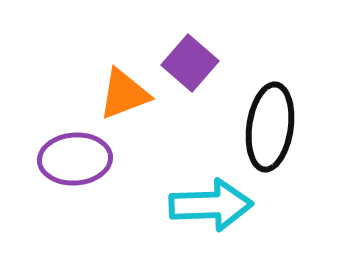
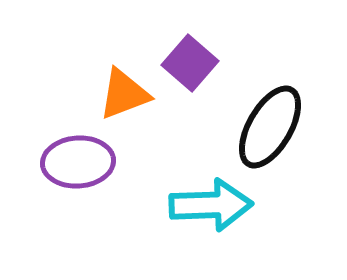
black ellipse: rotated 22 degrees clockwise
purple ellipse: moved 3 px right, 3 px down
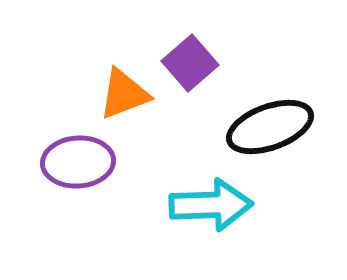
purple square: rotated 8 degrees clockwise
black ellipse: rotated 40 degrees clockwise
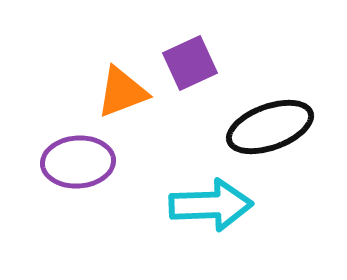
purple square: rotated 16 degrees clockwise
orange triangle: moved 2 px left, 2 px up
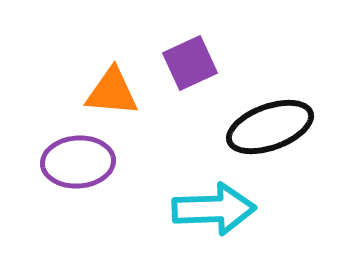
orange triangle: moved 10 px left; rotated 26 degrees clockwise
cyan arrow: moved 3 px right, 4 px down
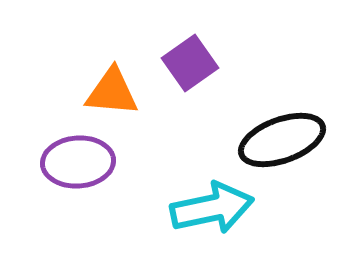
purple square: rotated 10 degrees counterclockwise
black ellipse: moved 12 px right, 13 px down
cyan arrow: moved 2 px left, 1 px up; rotated 10 degrees counterclockwise
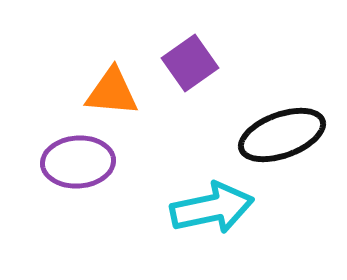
black ellipse: moved 5 px up
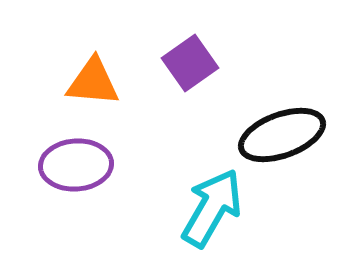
orange triangle: moved 19 px left, 10 px up
purple ellipse: moved 2 px left, 3 px down
cyan arrow: rotated 48 degrees counterclockwise
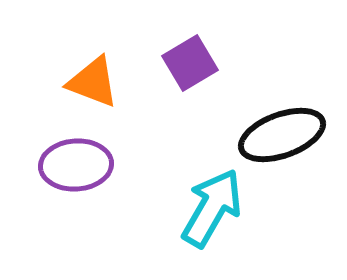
purple square: rotated 4 degrees clockwise
orange triangle: rotated 16 degrees clockwise
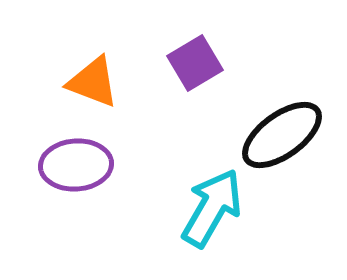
purple square: moved 5 px right
black ellipse: rotated 16 degrees counterclockwise
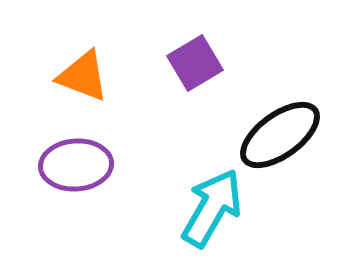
orange triangle: moved 10 px left, 6 px up
black ellipse: moved 2 px left
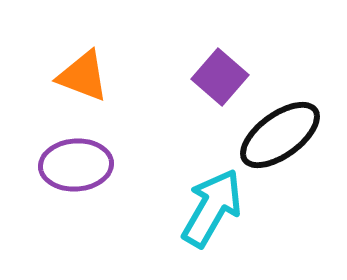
purple square: moved 25 px right, 14 px down; rotated 18 degrees counterclockwise
